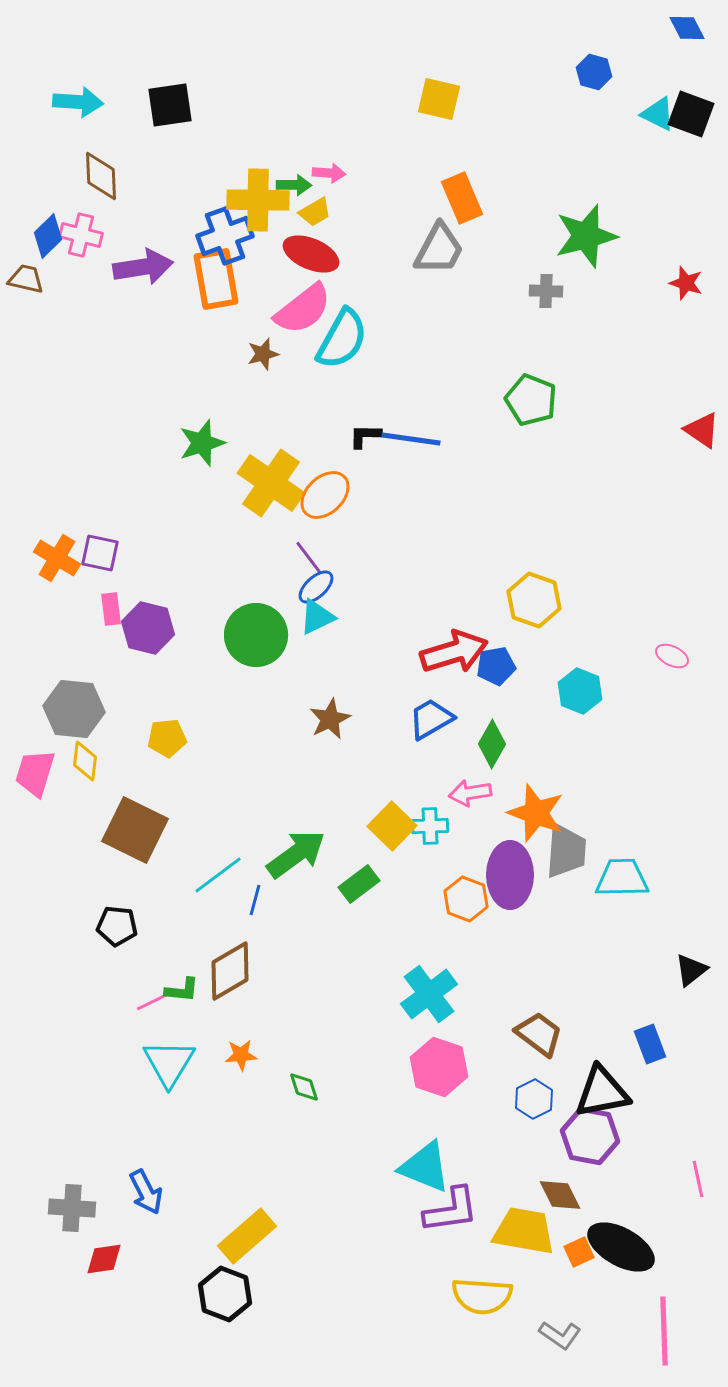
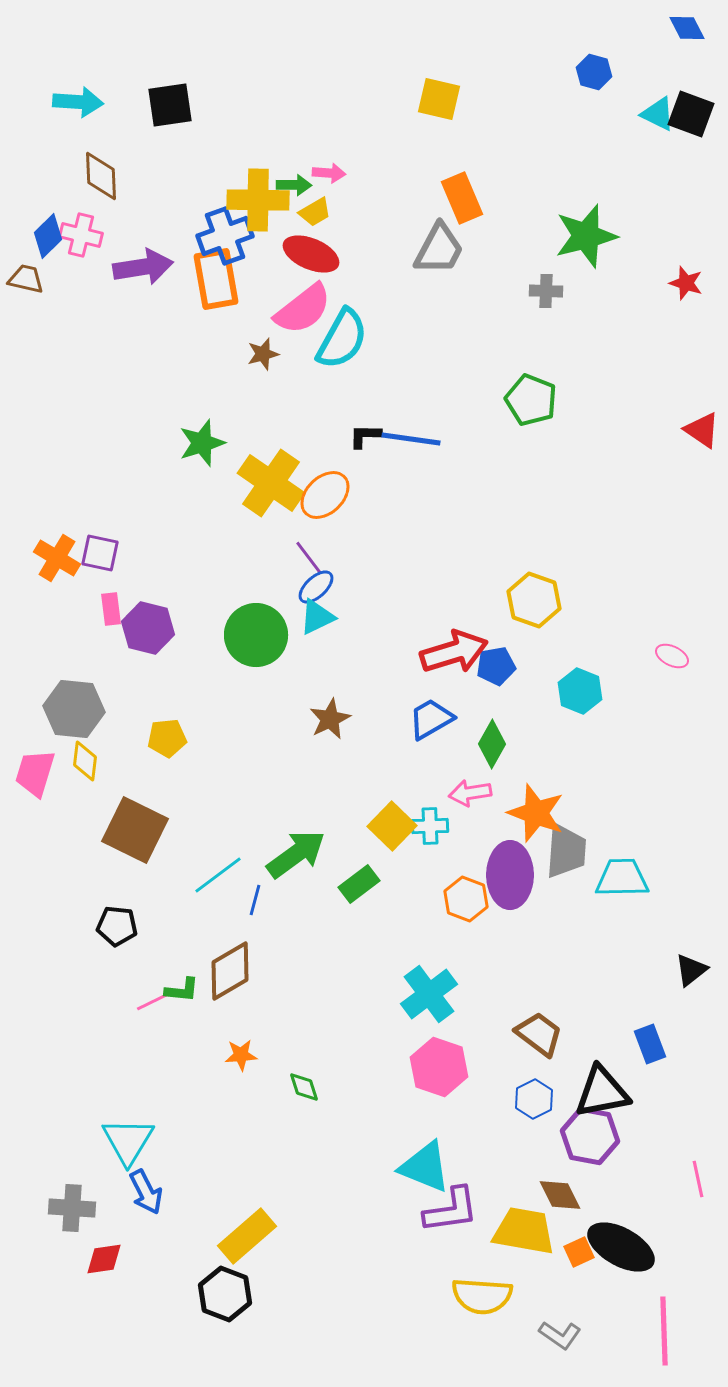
cyan triangle at (169, 1063): moved 41 px left, 78 px down
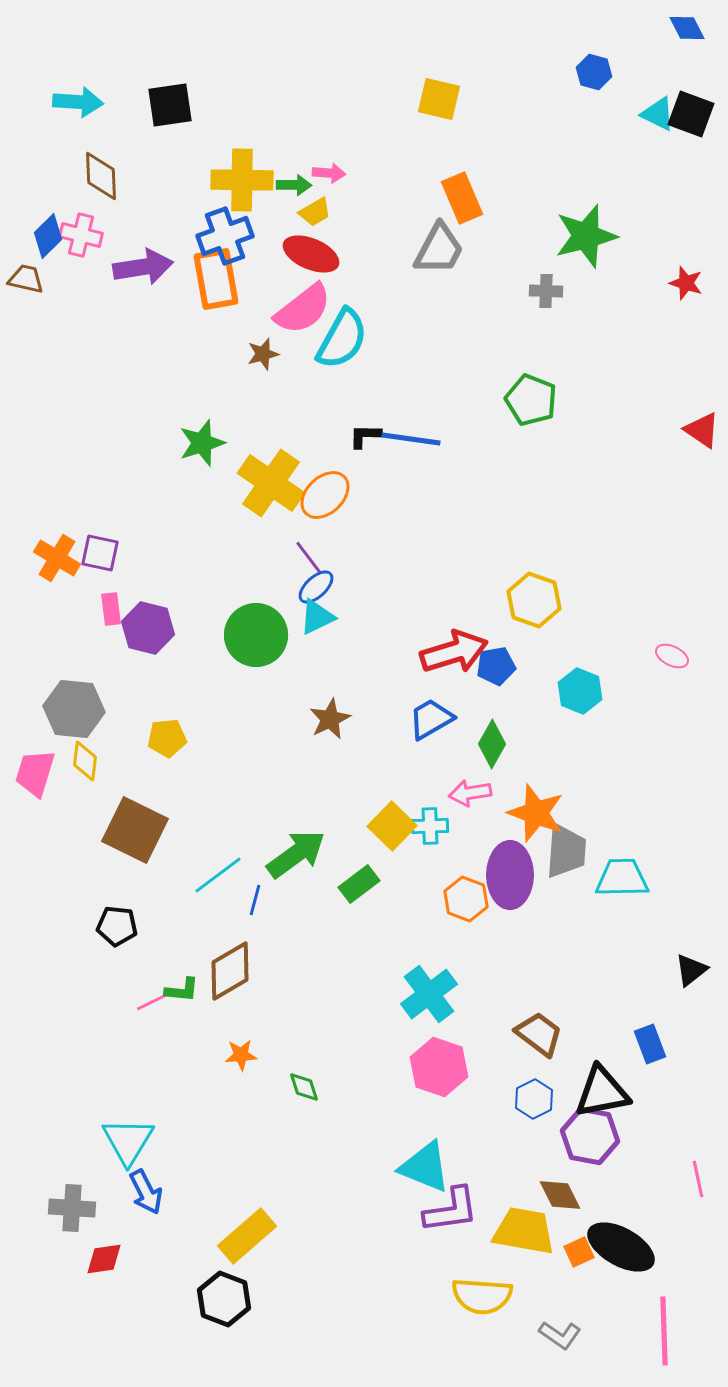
yellow cross at (258, 200): moved 16 px left, 20 px up
black hexagon at (225, 1294): moved 1 px left, 5 px down
